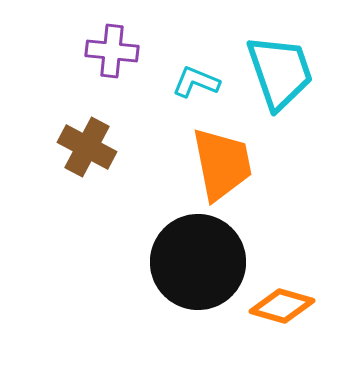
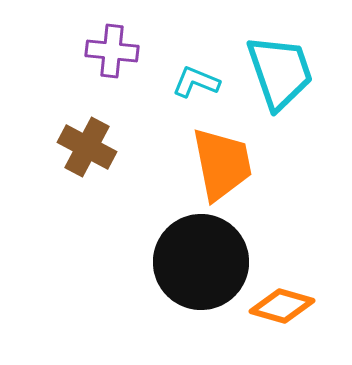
black circle: moved 3 px right
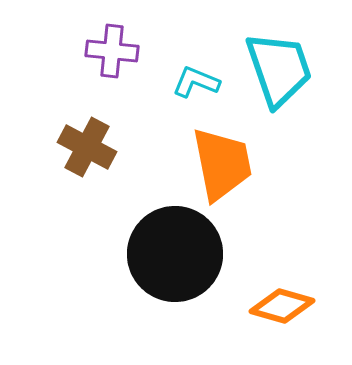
cyan trapezoid: moved 1 px left, 3 px up
black circle: moved 26 px left, 8 px up
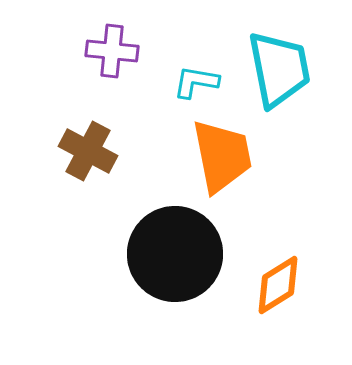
cyan trapezoid: rotated 8 degrees clockwise
cyan L-shape: rotated 12 degrees counterclockwise
brown cross: moved 1 px right, 4 px down
orange trapezoid: moved 8 px up
orange diamond: moved 4 px left, 21 px up; rotated 48 degrees counterclockwise
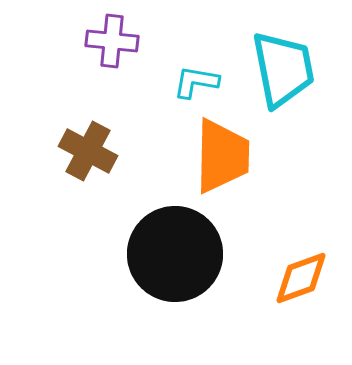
purple cross: moved 10 px up
cyan trapezoid: moved 4 px right
orange trapezoid: rotated 12 degrees clockwise
orange diamond: moved 23 px right, 7 px up; rotated 12 degrees clockwise
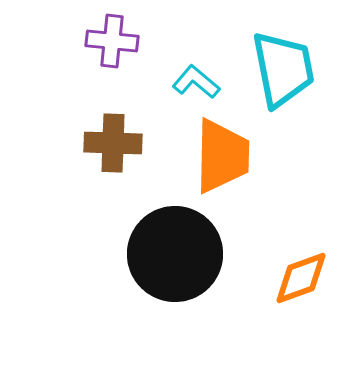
cyan L-shape: rotated 30 degrees clockwise
brown cross: moved 25 px right, 8 px up; rotated 26 degrees counterclockwise
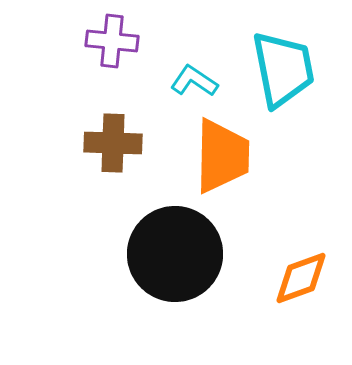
cyan L-shape: moved 2 px left, 1 px up; rotated 6 degrees counterclockwise
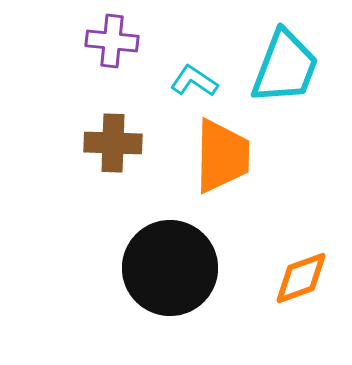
cyan trapezoid: moved 2 px right, 2 px up; rotated 32 degrees clockwise
black circle: moved 5 px left, 14 px down
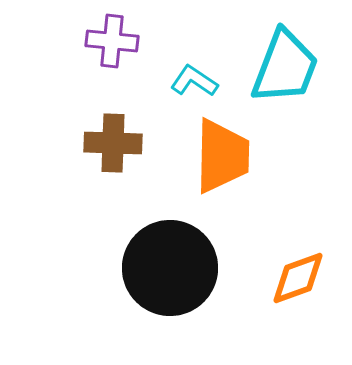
orange diamond: moved 3 px left
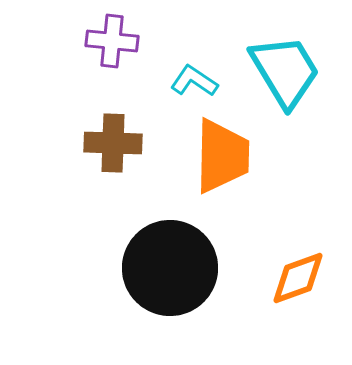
cyan trapezoid: moved 4 px down; rotated 52 degrees counterclockwise
